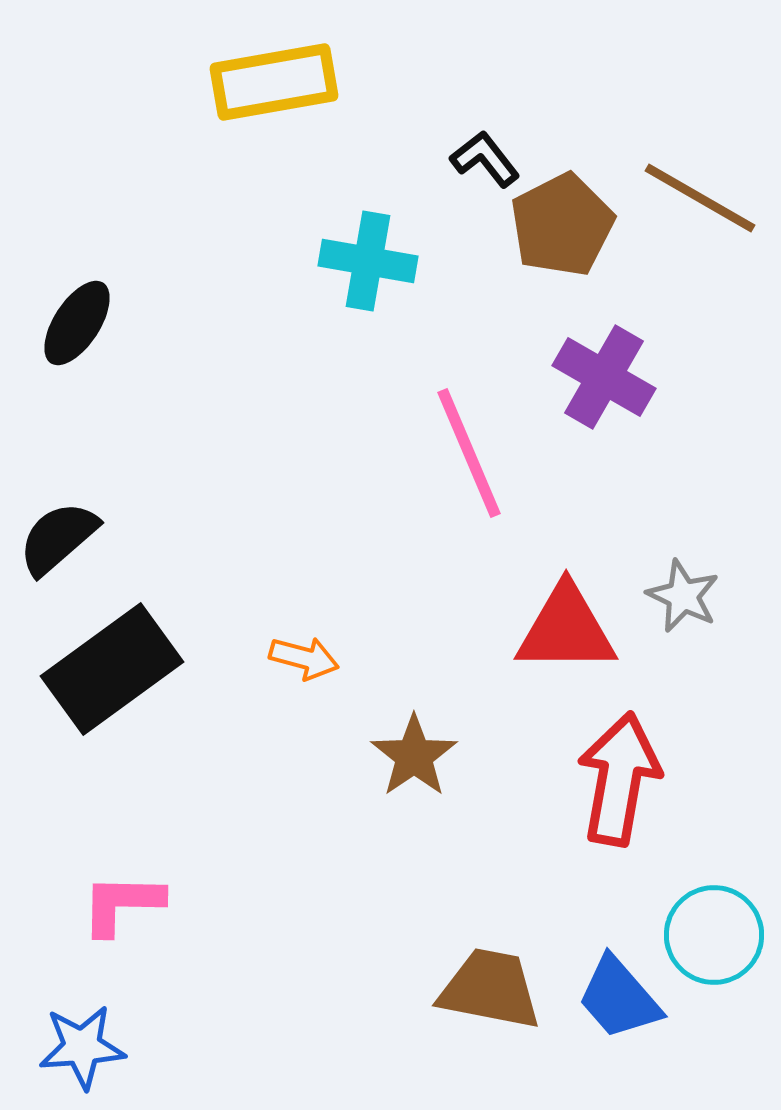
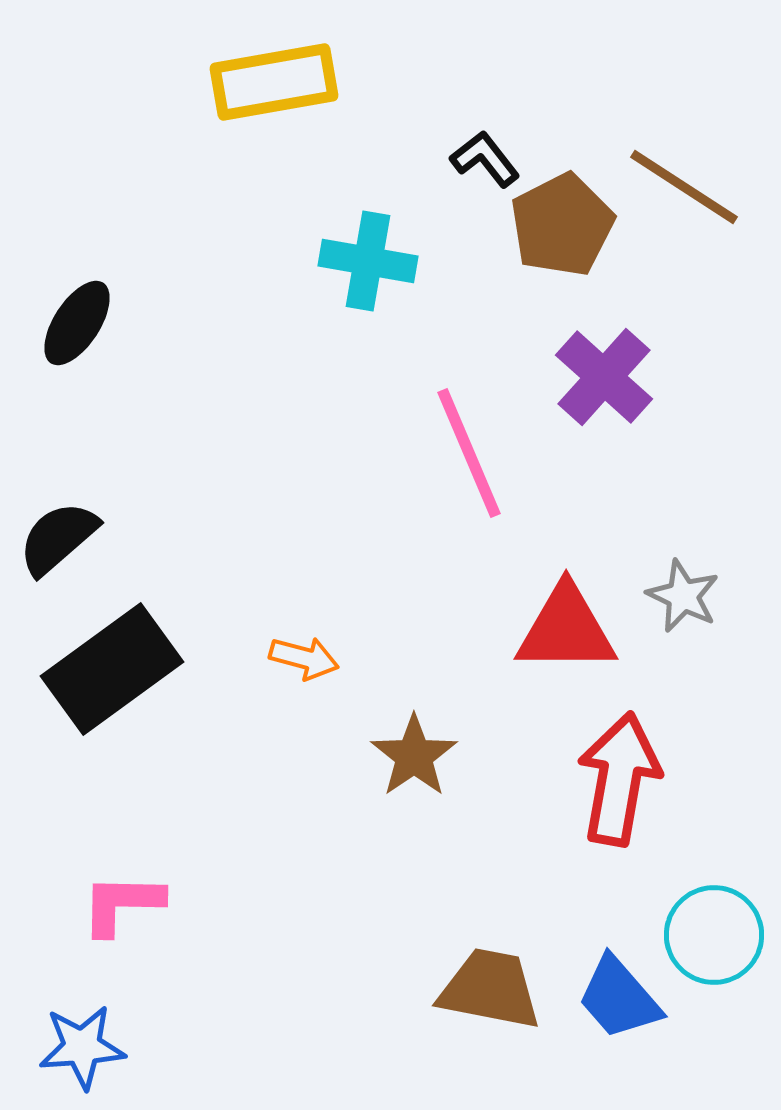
brown line: moved 16 px left, 11 px up; rotated 3 degrees clockwise
purple cross: rotated 12 degrees clockwise
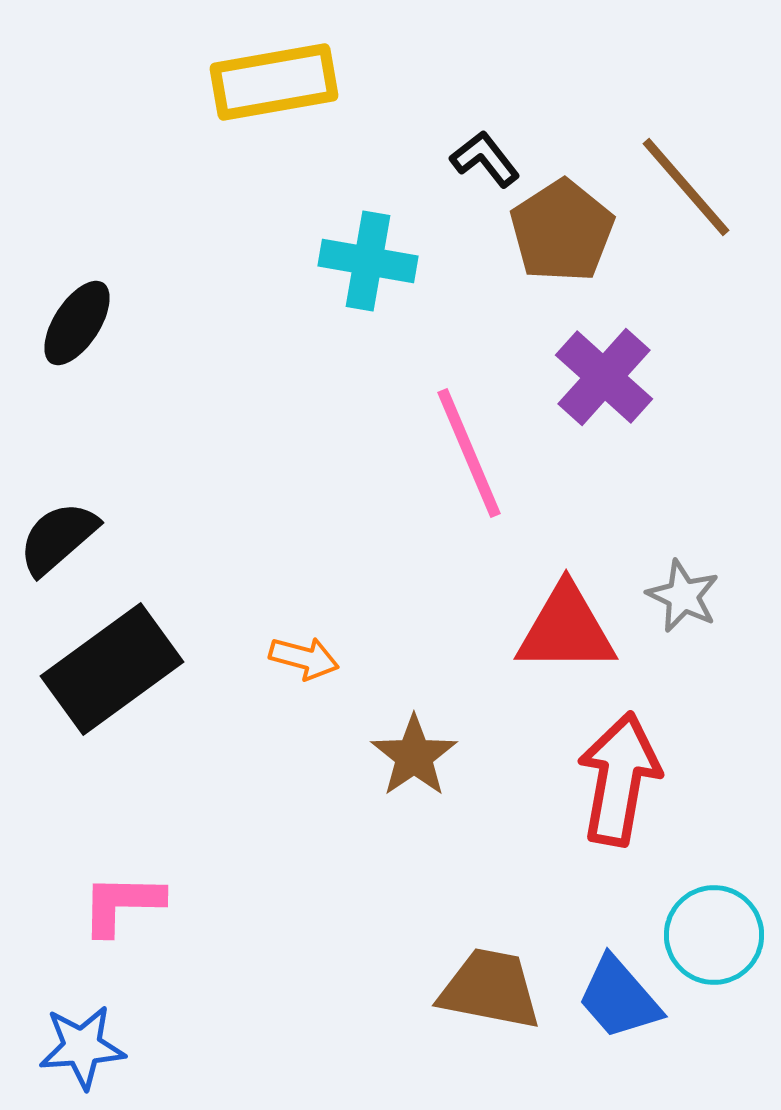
brown line: moved 2 px right; rotated 16 degrees clockwise
brown pentagon: moved 6 px down; rotated 6 degrees counterclockwise
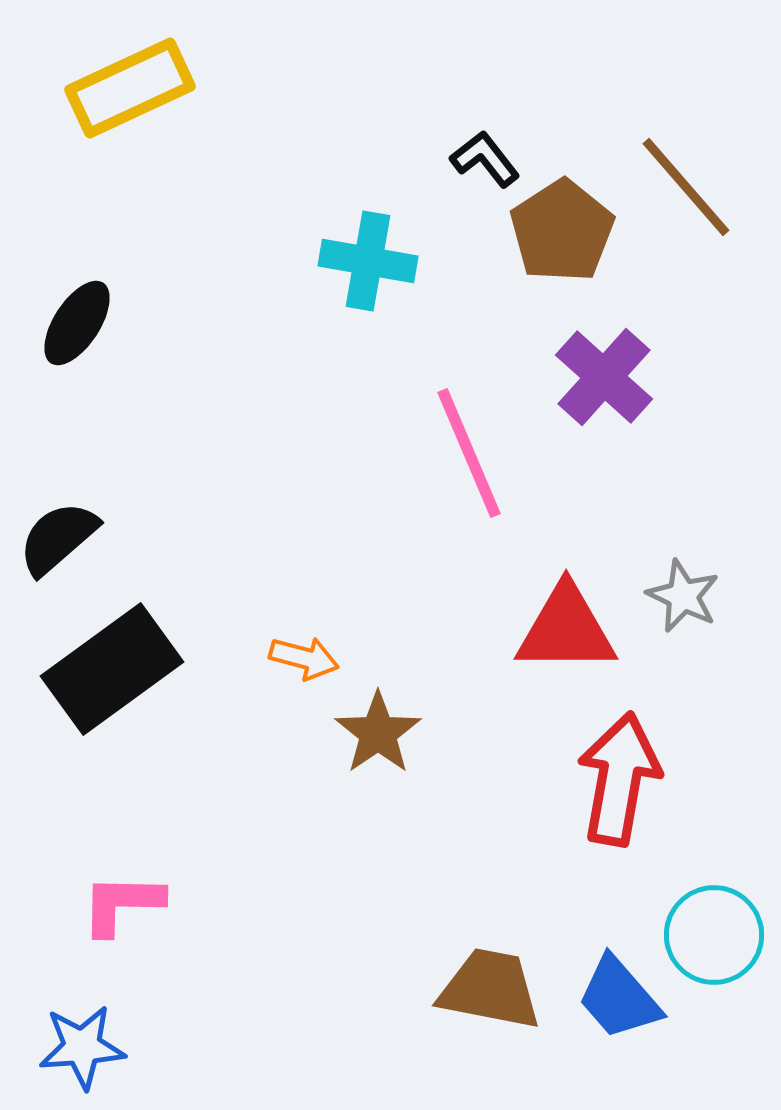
yellow rectangle: moved 144 px left, 6 px down; rotated 15 degrees counterclockwise
brown star: moved 36 px left, 23 px up
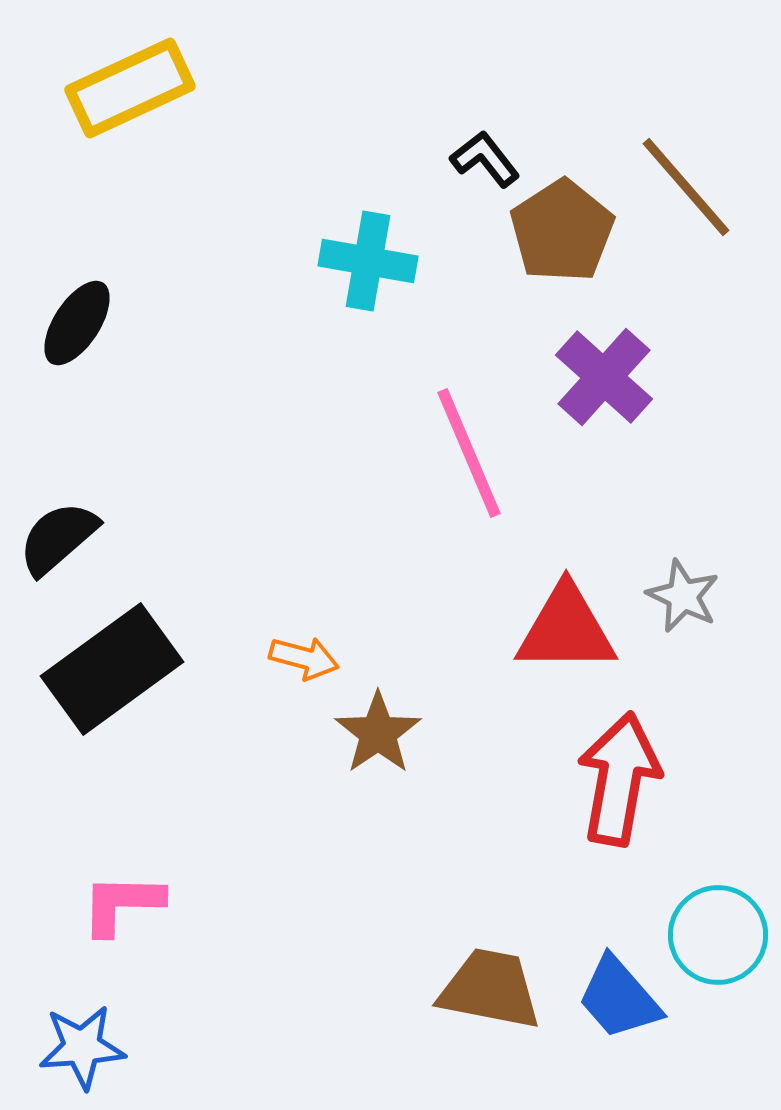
cyan circle: moved 4 px right
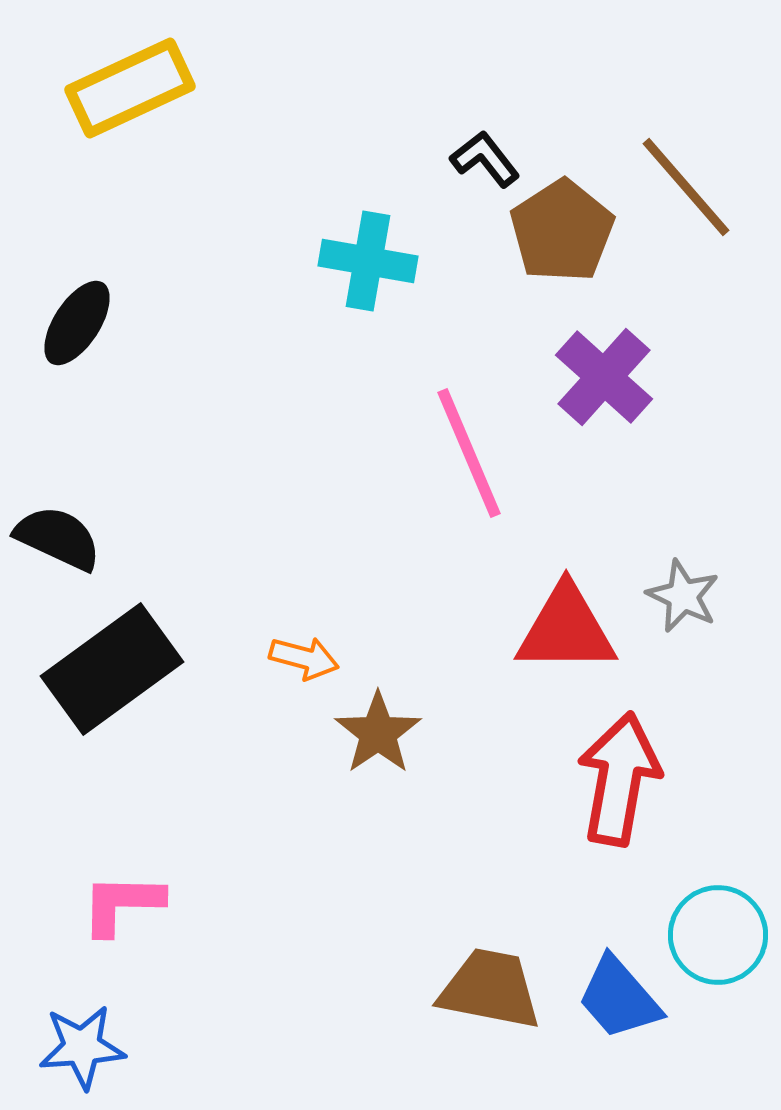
black semicircle: rotated 66 degrees clockwise
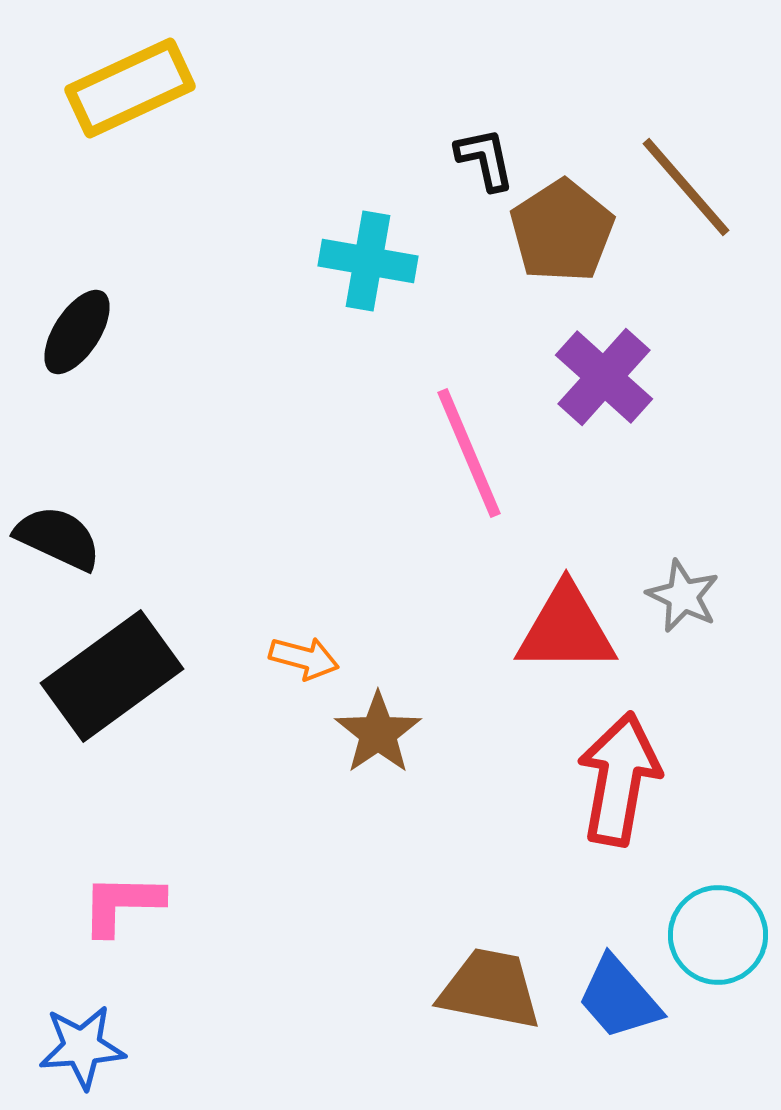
black L-shape: rotated 26 degrees clockwise
black ellipse: moved 9 px down
black rectangle: moved 7 px down
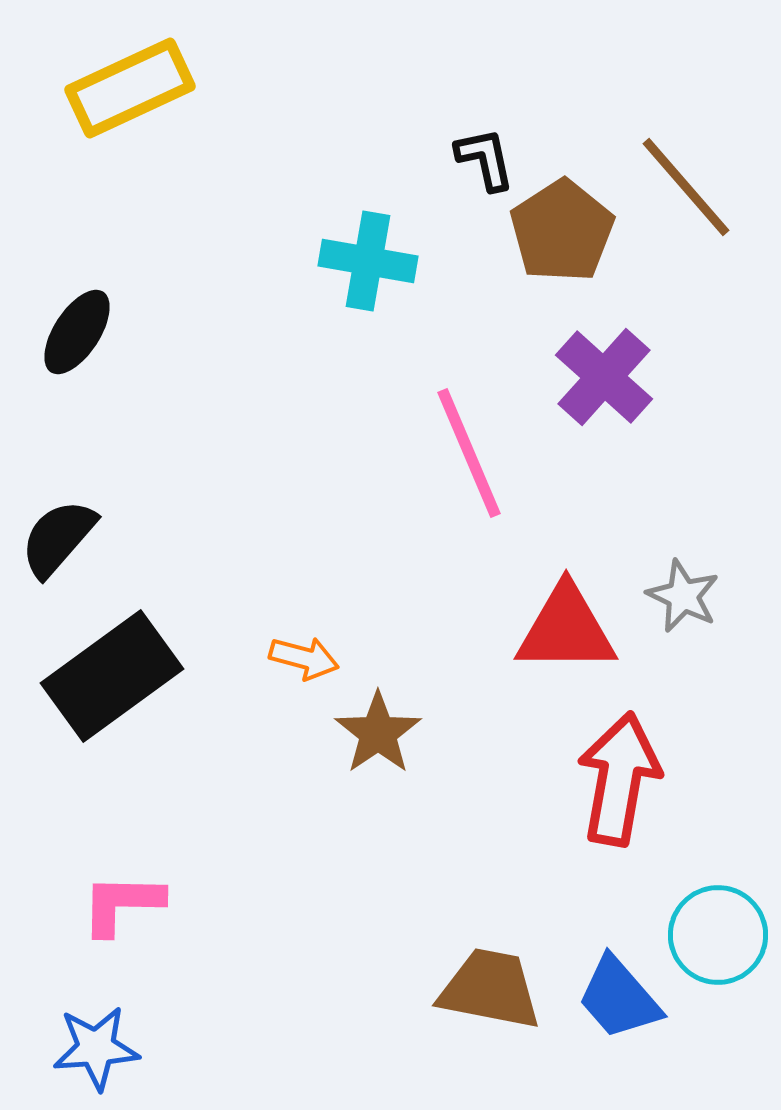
black semicircle: rotated 74 degrees counterclockwise
blue star: moved 14 px right, 1 px down
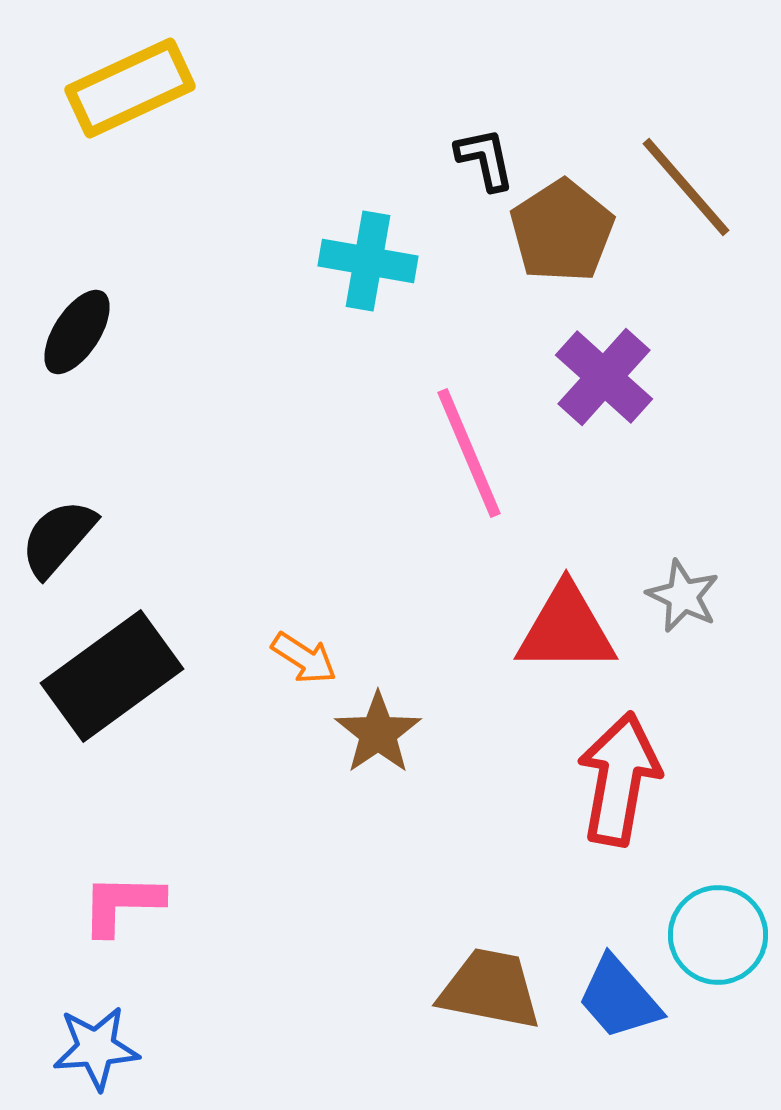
orange arrow: rotated 18 degrees clockwise
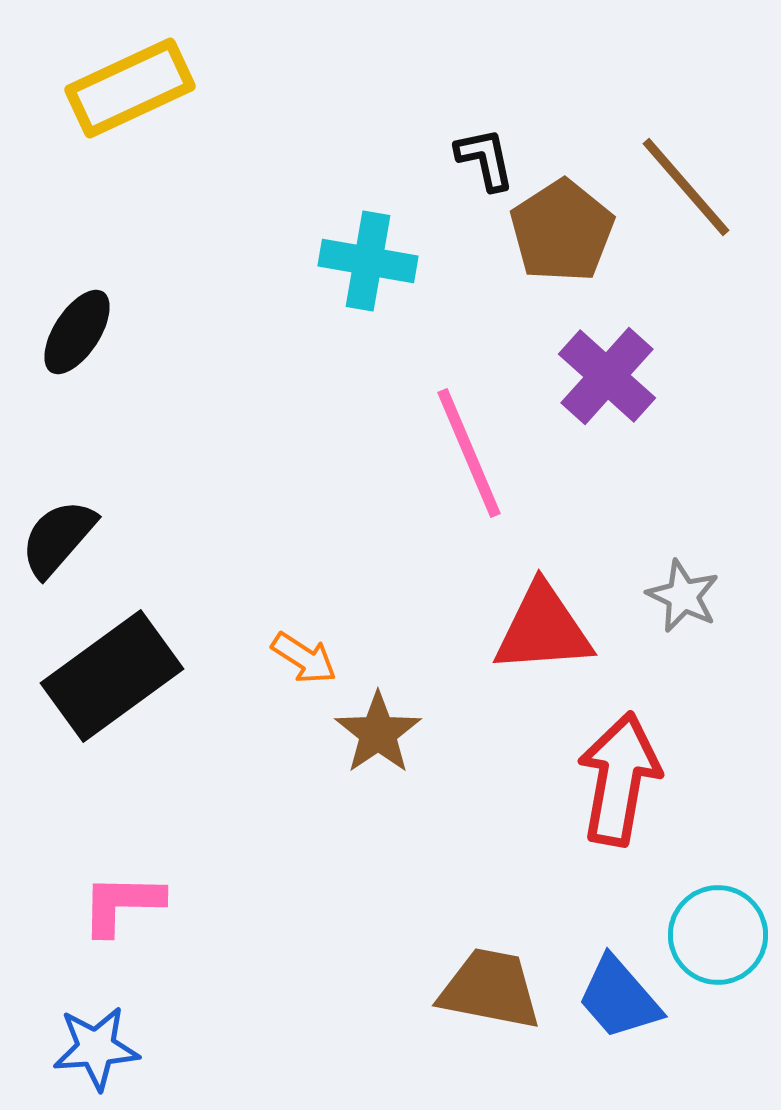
purple cross: moved 3 px right, 1 px up
red triangle: moved 23 px left; rotated 4 degrees counterclockwise
